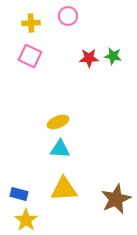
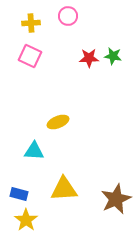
cyan triangle: moved 26 px left, 2 px down
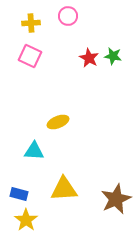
red star: rotated 30 degrees clockwise
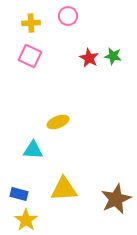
cyan triangle: moved 1 px left, 1 px up
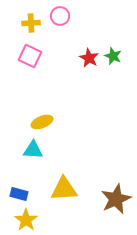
pink circle: moved 8 px left
green star: rotated 12 degrees clockwise
yellow ellipse: moved 16 px left
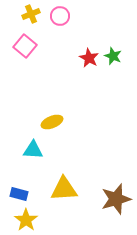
yellow cross: moved 9 px up; rotated 18 degrees counterclockwise
pink square: moved 5 px left, 10 px up; rotated 15 degrees clockwise
yellow ellipse: moved 10 px right
brown star: rotated 8 degrees clockwise
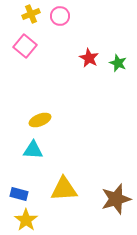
green star: moved 5 px right, 7 px down
yellow ellipse: moved 12 px left, 2 px up
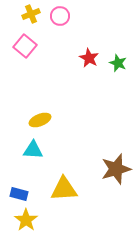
brown star: moved 30 px up
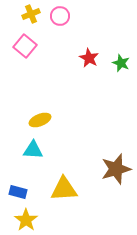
green star: moved 3 px right
blue rectangle: moved 1 px left, 2 px up
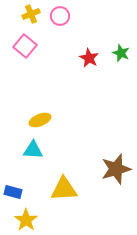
green star: moved 10 px up
blue rectangle: moved 5 px left
